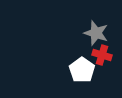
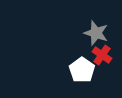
red cross: rotated 18 degrees clockwise
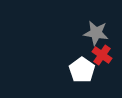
gray star: rotated 10 degrees counterclockwise
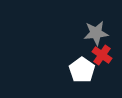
gray star: rotated 15 degrees counterclockwise
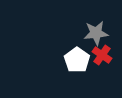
white pentagon: moved 5 px left, 10 px up
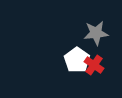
red cross: moved 8 px left, 10 px down
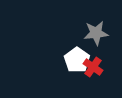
red cross: moved 1 px left, 2 px down
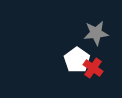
red cross: moved 1 px down
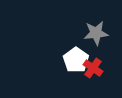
white pentagon: moved 1 px left
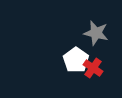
gray star: rotated 20 degrees clockwise
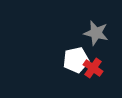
white pentagon: rotated 25 degrees clockwise
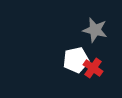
gray star: moved 1 px left, 3 px up
